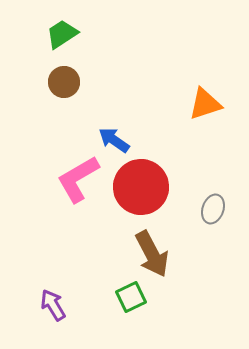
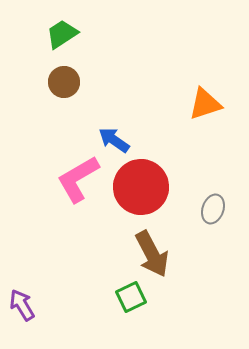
purple arrow: moved 31 px left
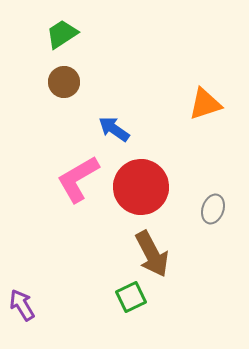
blue arrow: moved 11 px up
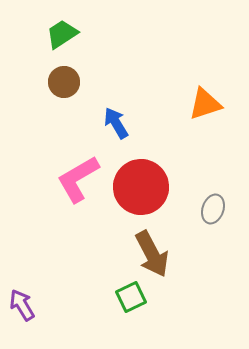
blue arrow: moved 2 px right, 6 px up; rotated 24 degrees clockwise
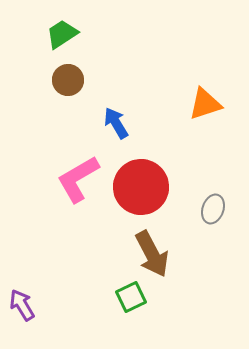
brown circle: moved 4 px right, 2 px up
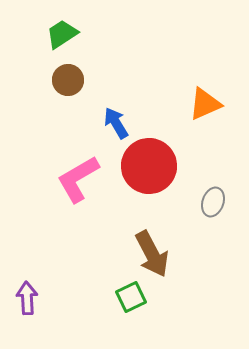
orange triangle: rotated 6 degrees counterclockwise
red circle: moved 8 px right, 21 px up
gray ellipse: moved 7 px up
purple arrow: moved 5 px right, 7 px up; rotated 28 degrees clockwise
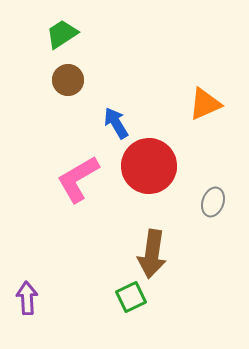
brown arrow: rotated 36 degrees clockwise
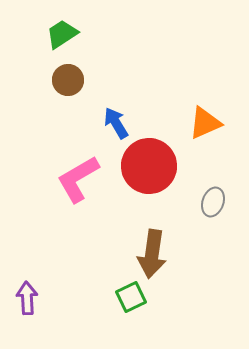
orange triangle: moved 19 px down
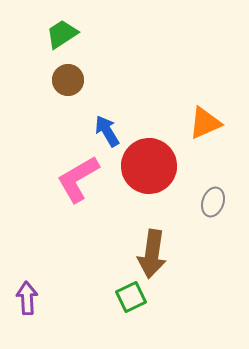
blue arrow: moved 9 px left, 8 px down
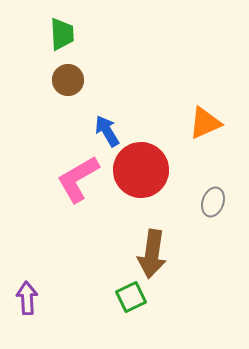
green trapezoid: rotated 120 degrees clockwise
red circle: moved 8 px left, 4 px down
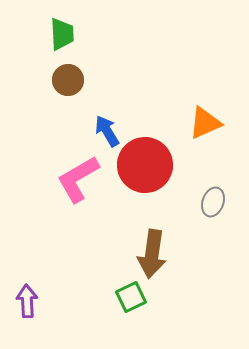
red circle: moved 4 px right, 5 px up
purple arrow: moved 3 px down
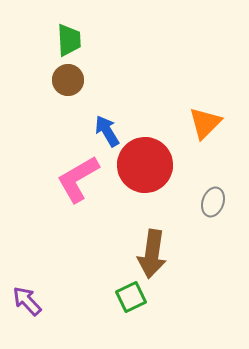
green trapezoid: moved 7 px right, 6 px down
orange triangle: rotated 21 degrees counterclockwise
purple arrow: rotated 40 degrees counterclockwise
